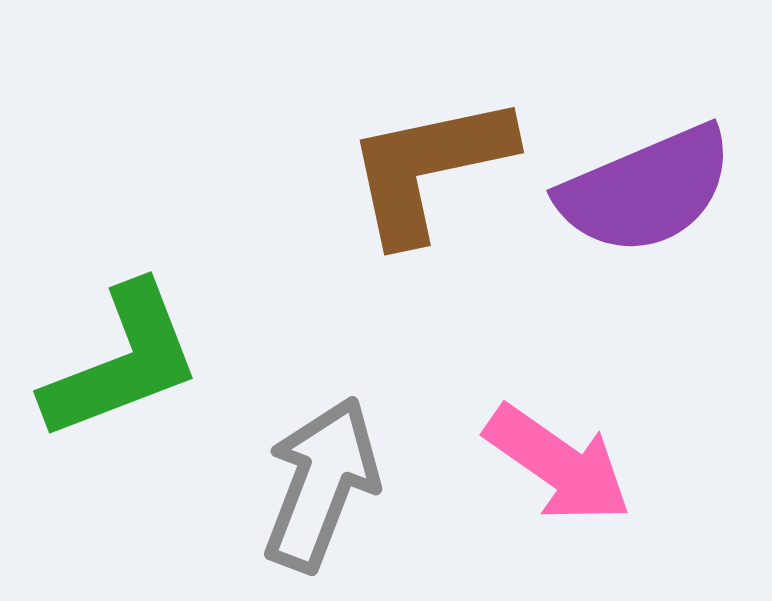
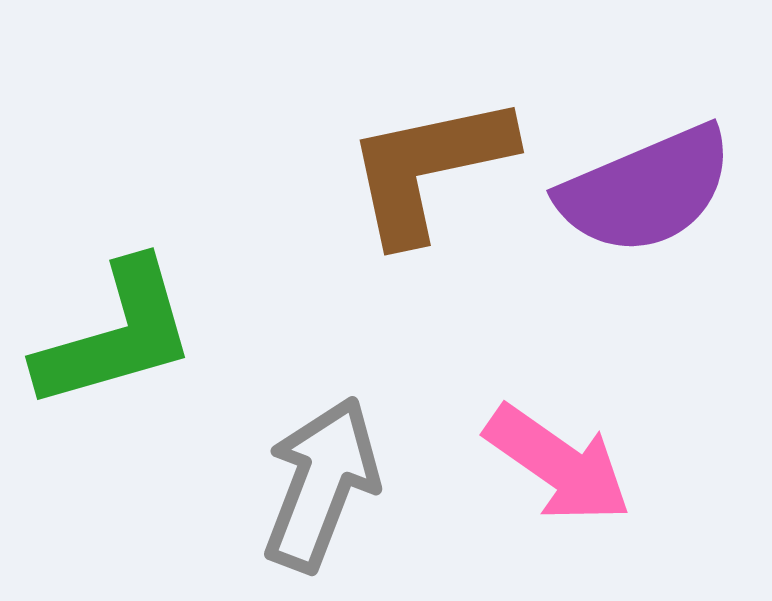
green L-shape: moved 6 px left, 27 px up; rotated 5 degrees clockwise
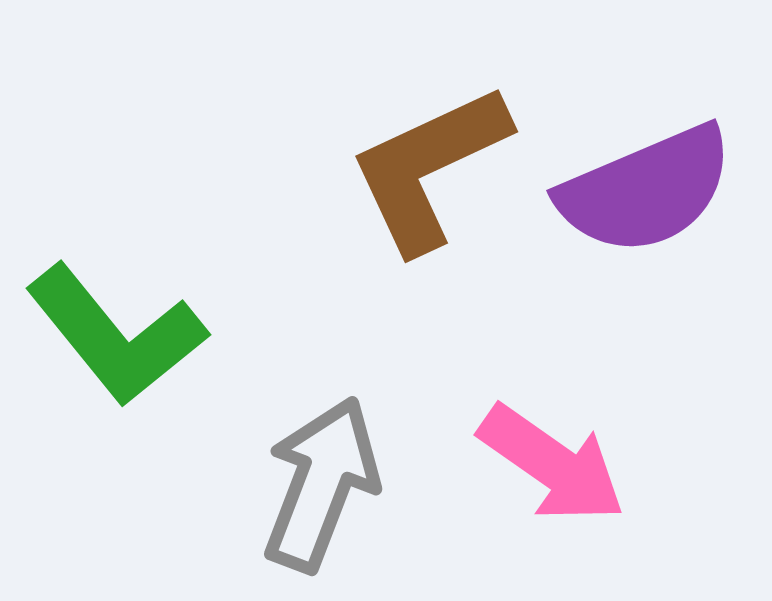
brown L-shape: rotated 13 degrees counterclockwise
green L-shape: rotated 67 degrees clockwise
pink arrow: moved 6 px left
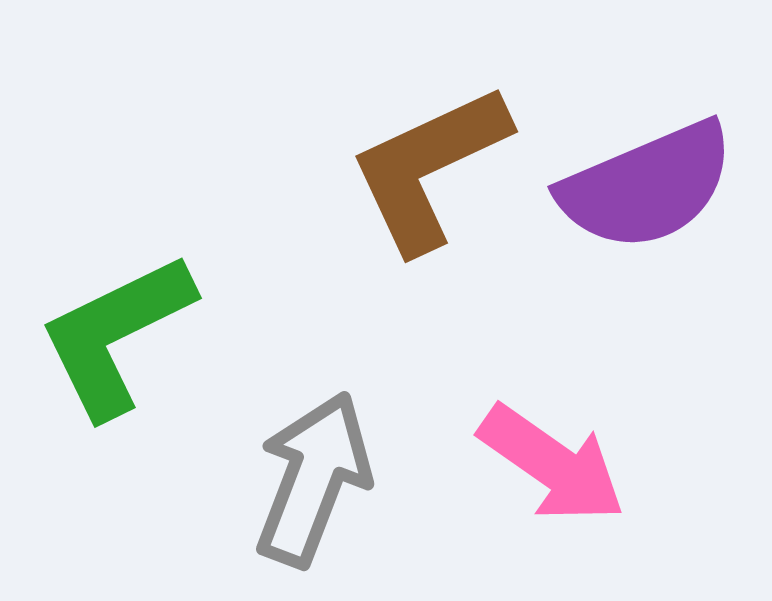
purple semicircle: moved 1 px right, 4 px up
green L-shape: rotated 103 degrees clockwise
gray arrow: moved 8 px left, 5 px up
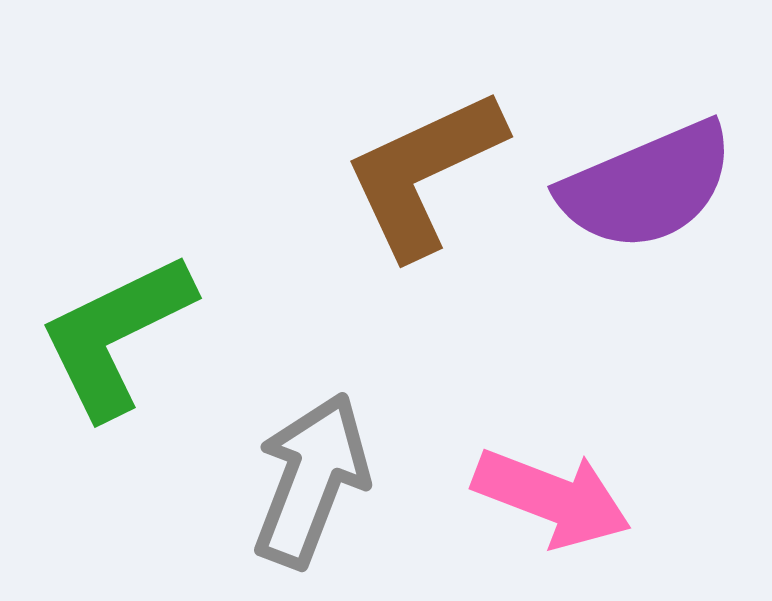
brown L-shape: moved 5 px left, 5 px down
pink arrow: moved 34 px down; rotated 14 degrees counterclockwise
gray arrow: moved 2 px left, 1 px down
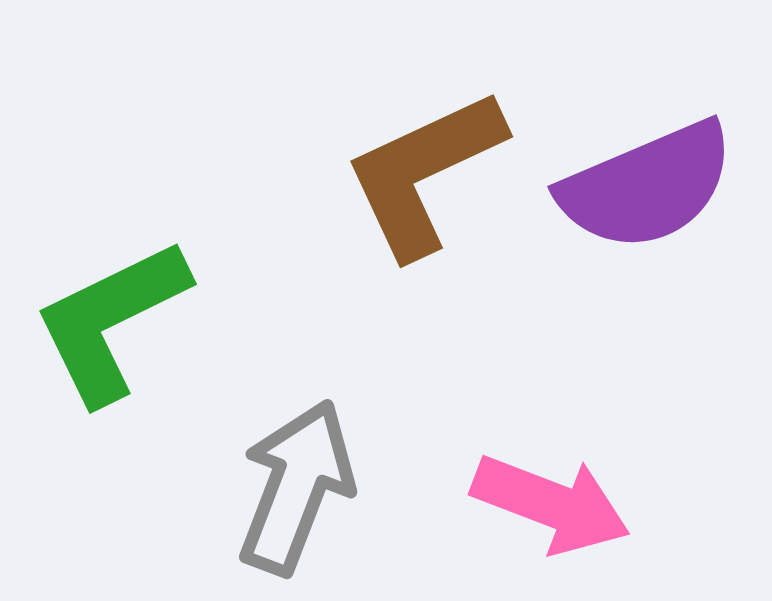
green L-shape: moved 5 px left, 14 px up
gray arrow: moved 15 px left, 7 px down
pink arrow: moved 1 px left, 6 px down
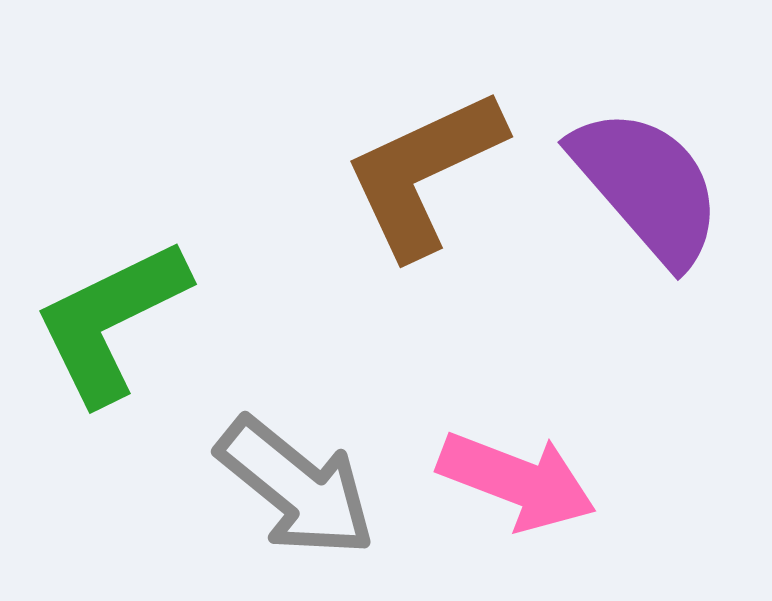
purple semicircle: rotated 108 degrees counterclockwise
gray arrow: rotated 108 degrees clockwise
pink arrow: moved 34 px left, 23 px up
